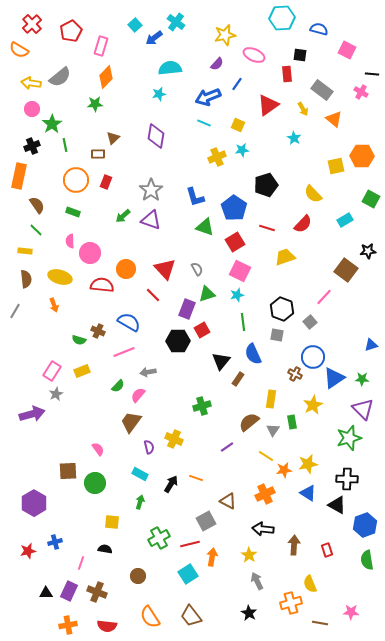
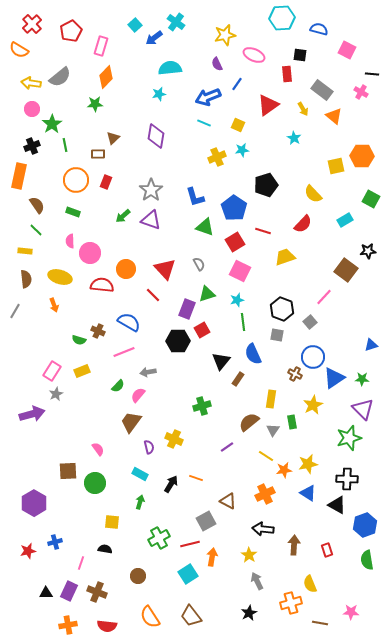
purple semicircle at (217, 64): rotated 112 degrees clockwise
orange triangle at (334, 119): moved 3 px up
red line at (267, 228): moved 4 px left, 3 px down
gray semicircle at (197, 269): moved 2 px right, 5 px up
cyan star at (237, 295): moved 5 px down
black star at (249, 613): rotated 14 degrees clockwise
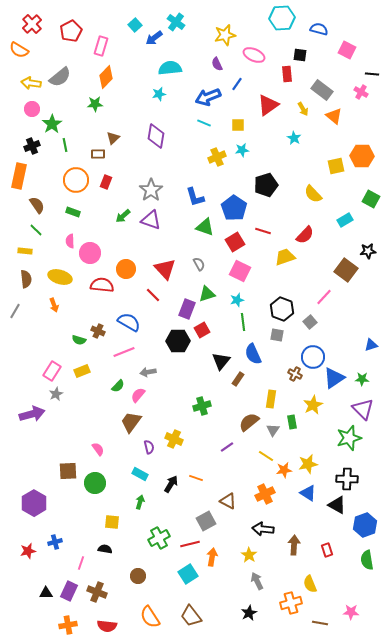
yellow square at (238, 125): rotated 24 degrees counterclockwise
red semicircle at (303, 224): moved 2 px right, 11 px down
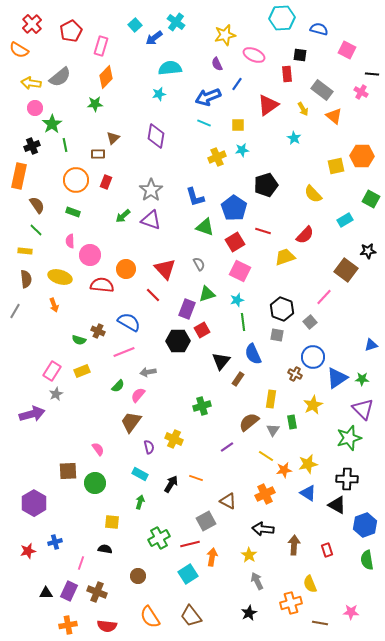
pink circle at (32, 109): moved 3 px right, 1 px up
pink circle at (90, 253): moved 2 px down
blue triangle at (334, 378): moved 3 px right
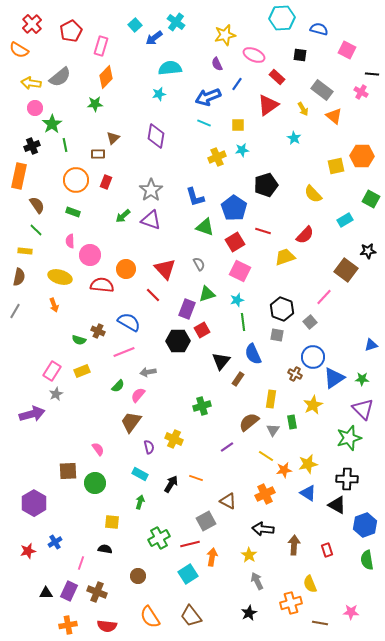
red rectangle at (287, 74): moved 10 px left, 3 px down; rotated 42 degrees counterclockwise
brown semicircle at (26, 279): moved 7 px left, 2 px up; rotated 18 degrees clockwise
blue triangle at (337, 378): moved 3 px left
blue cross at (55, 542): rotated 16 degrees counterclockwise
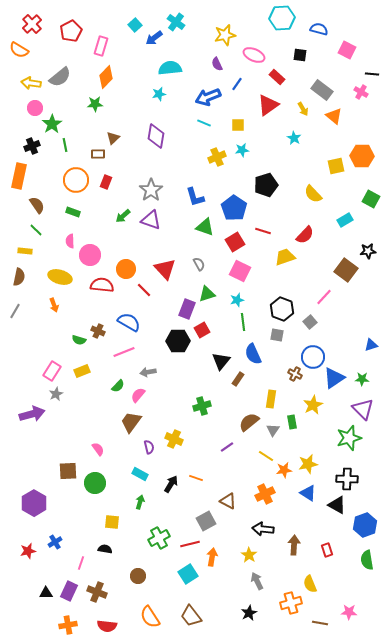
red line at (153, 295): moved 9 px left, 5 px up
pink star at (351, 612): moved 2 px left
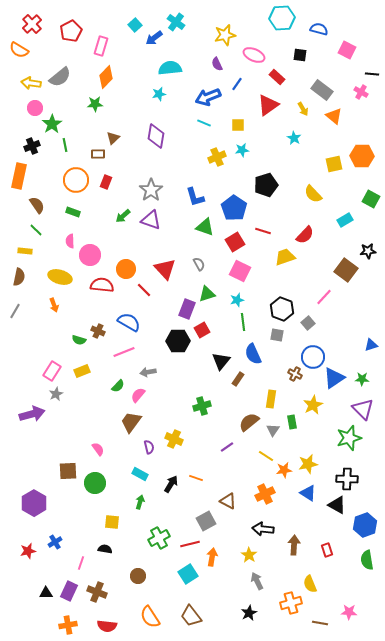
yellow square at (336, 166): moved 2 px left, 2 px up
gray square at (310, 322): moved 2 px left, 1 px down
